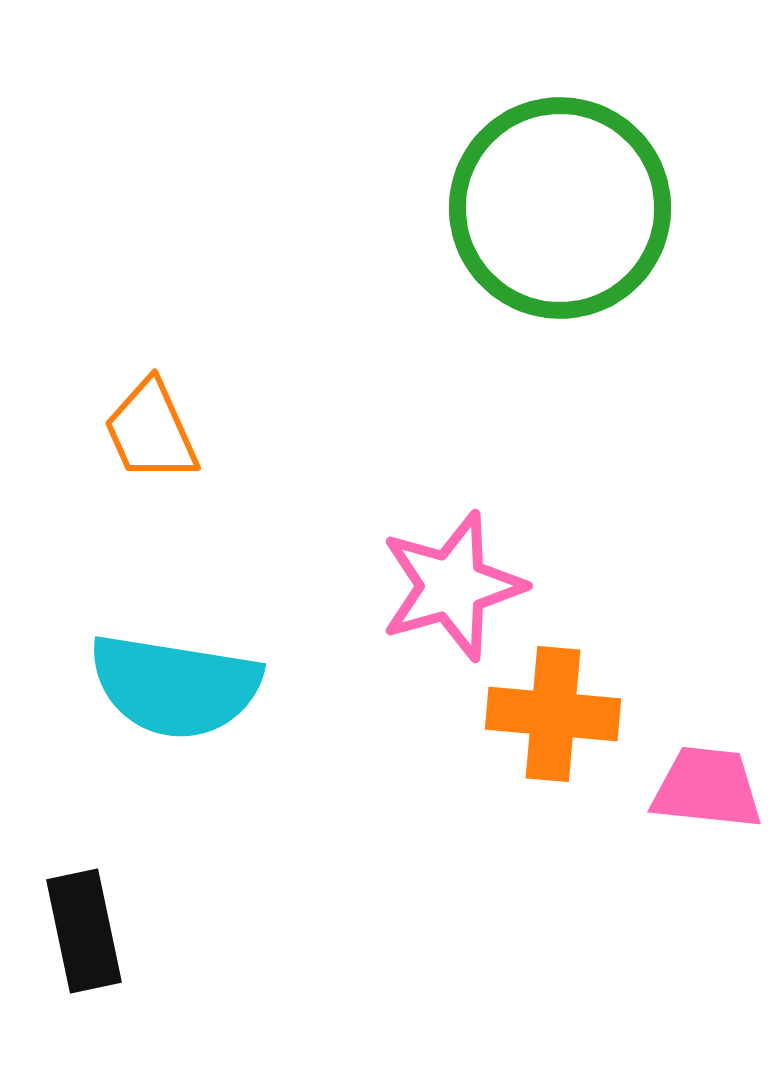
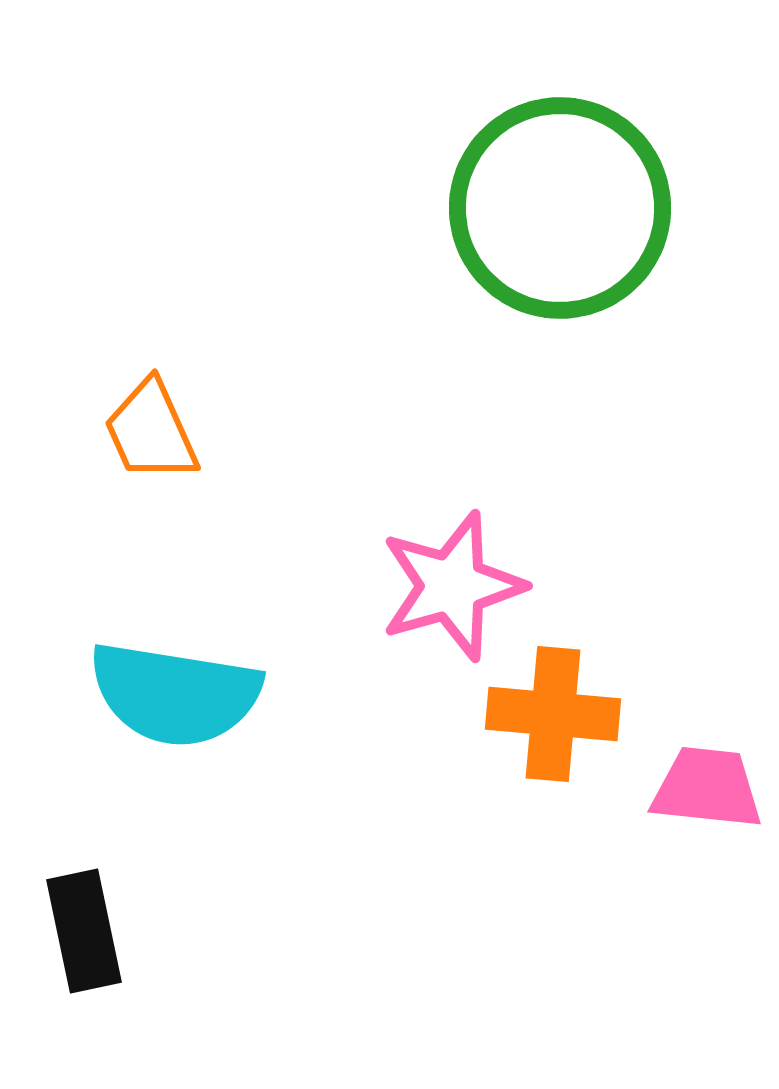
cyan semicircle: moved 8 px down
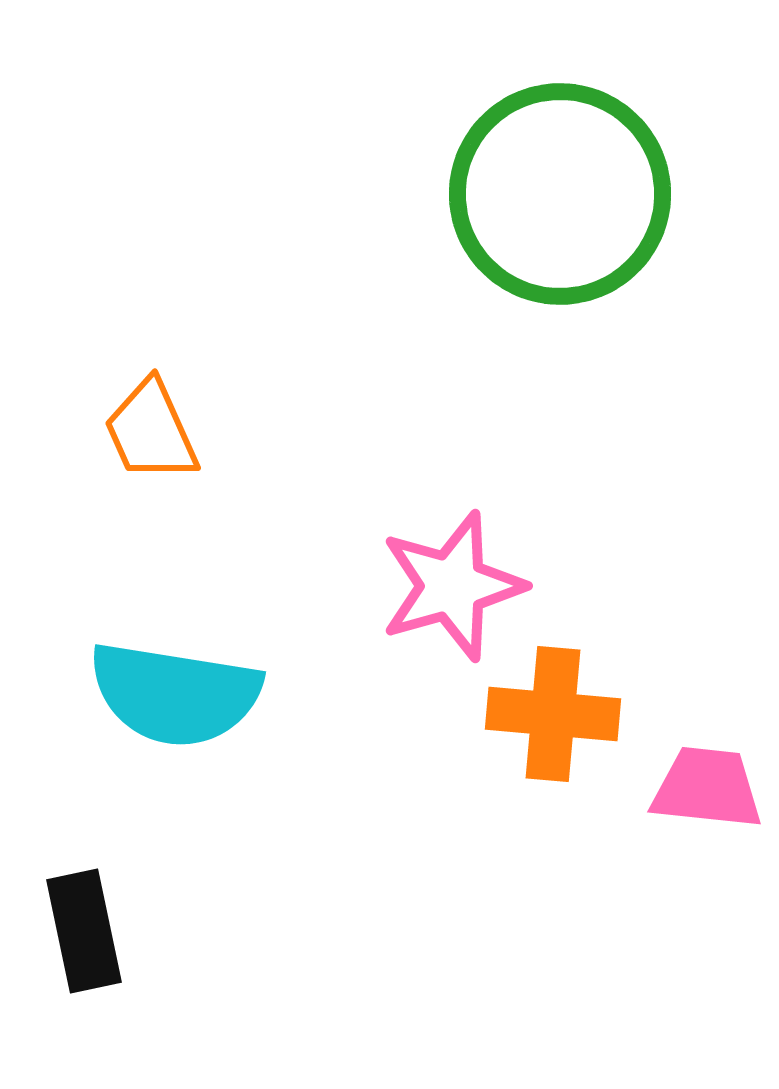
green circle: moved 14 px up
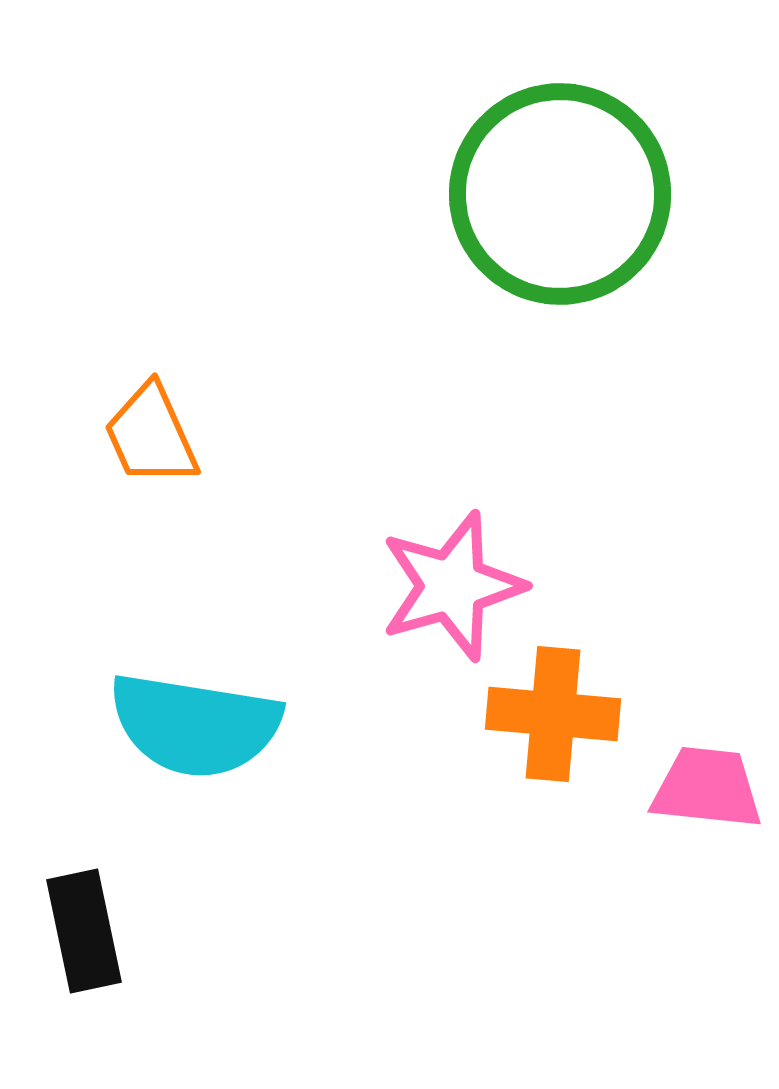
orange trapezoid: moved 4 px down
cyan semicircle: moved 20 px right, 31 px down
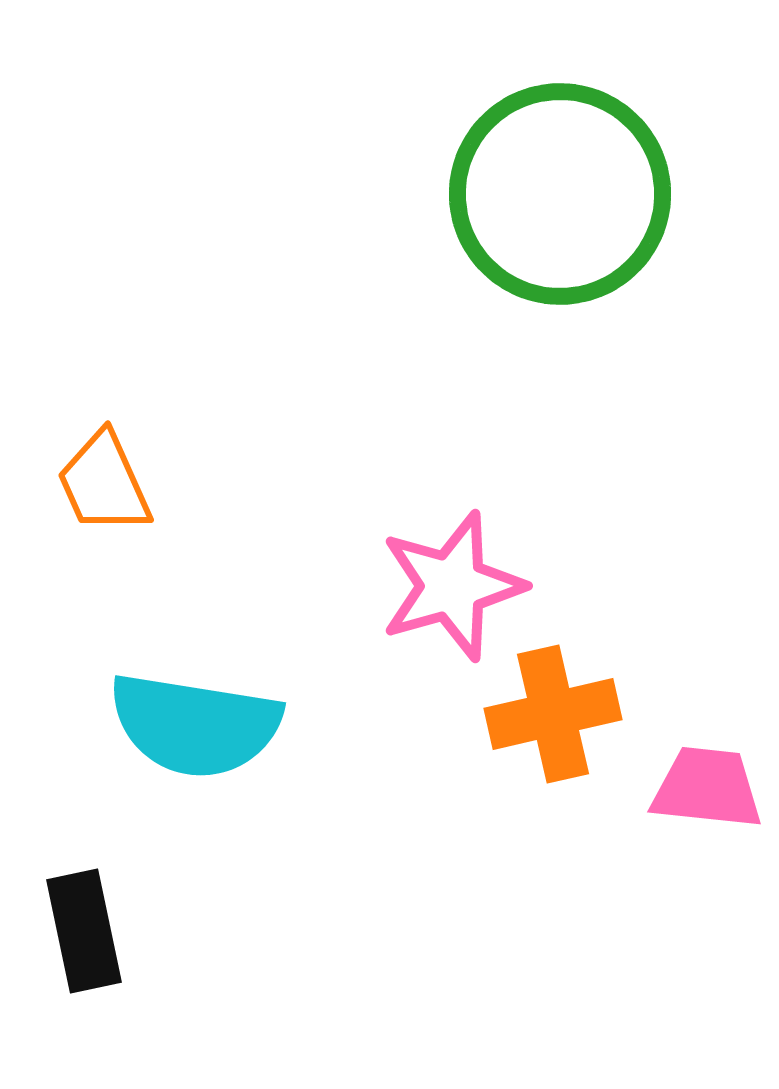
orange trapezoid: moved 47 px left, 48 px down
orange cross: rotated 18 degrees counterclockwise
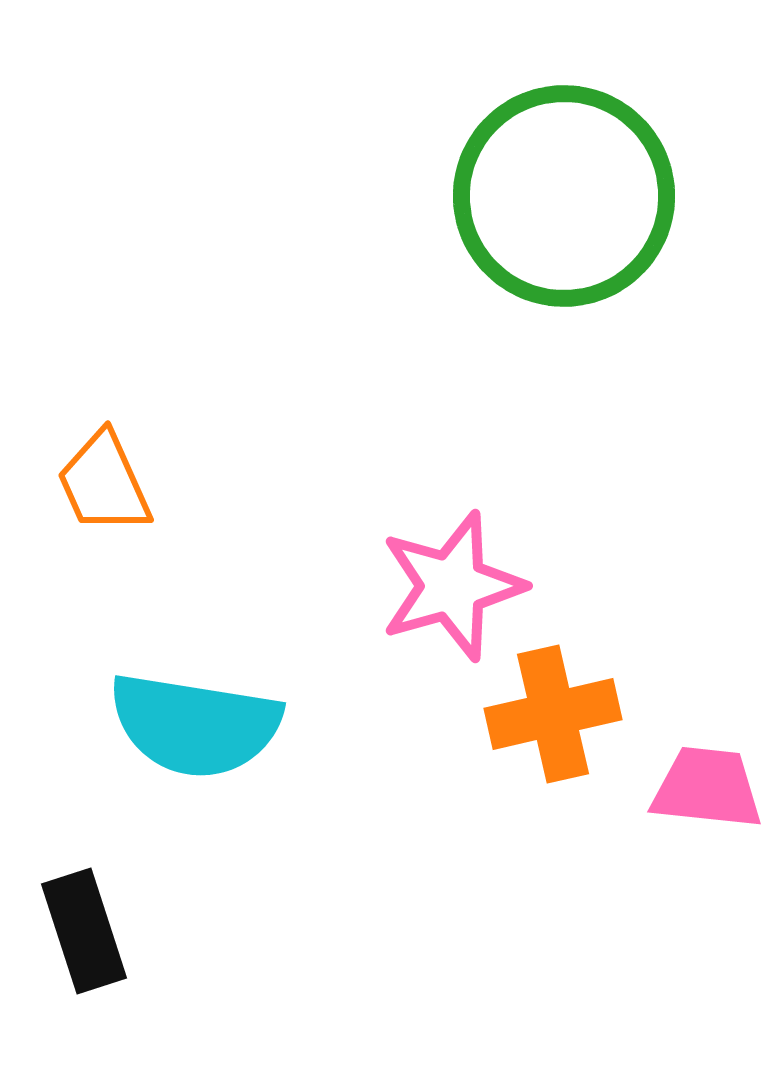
green circle: moved 4 px right, 2 px down
black rectangle: rotated 6 degrees counterclockwise
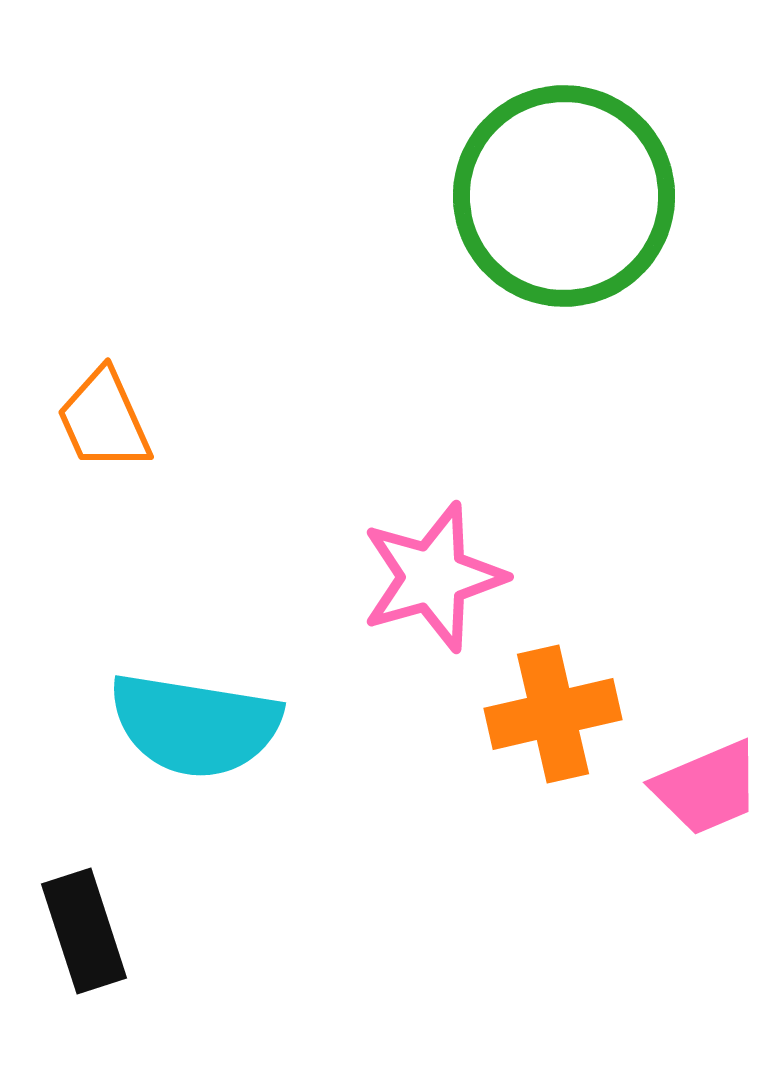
orange trapezoid: moved 63 px up
pink star: moved 19 px left, 9 px up
pink trapezoid: rotated 151 degrees clockwise
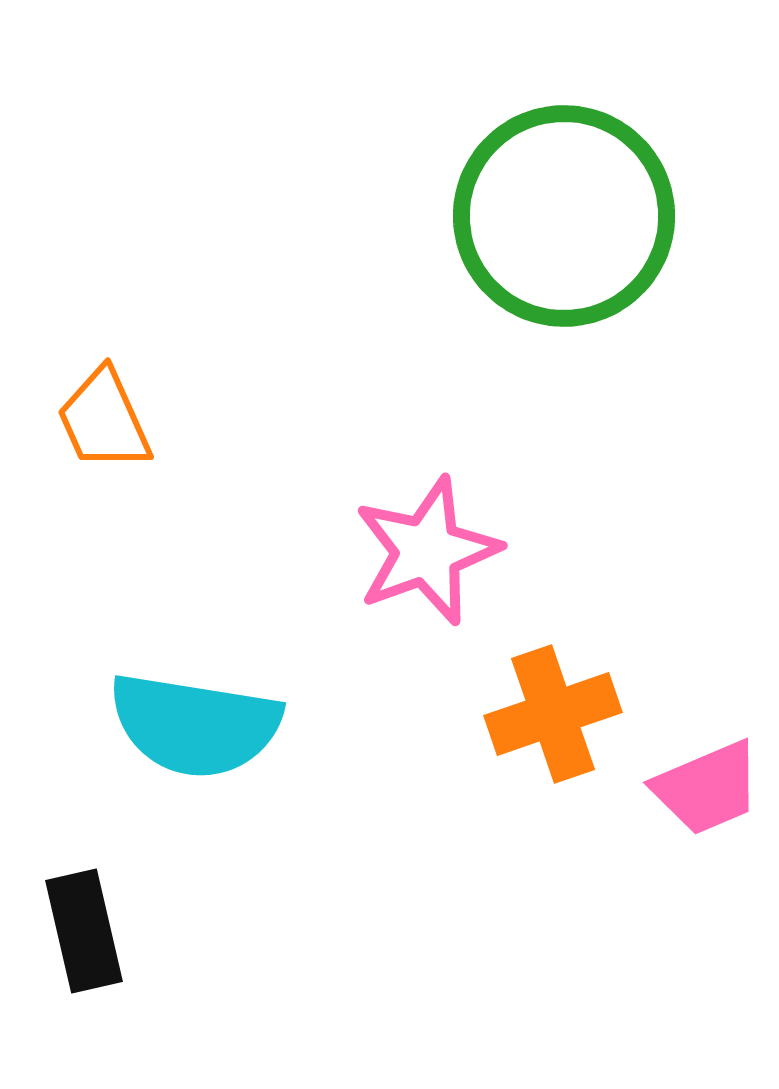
green circle: moved 20 px down
pink star: moved 6 px left, 26 px up; rotated 4 degrees counterclockwise
orange cross: rotated 6 degrees counterclockwise
black rectangle: rotated 5 degrees clockwise
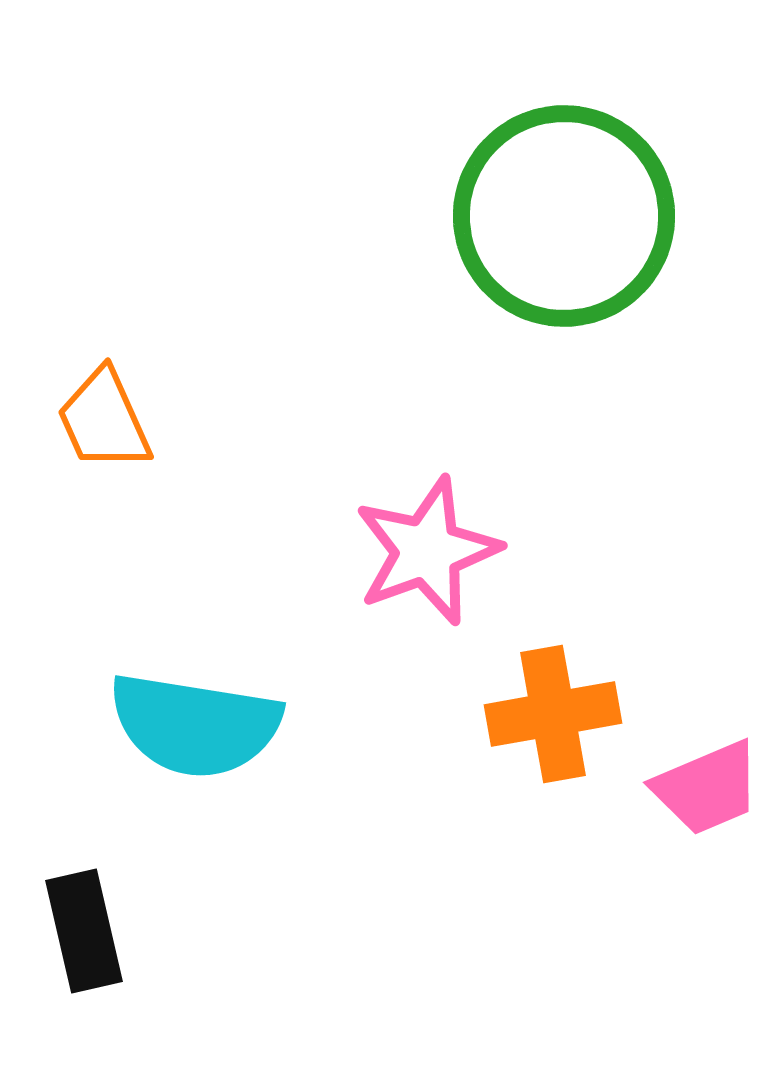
orange cross: rotated 9 degrees clockwise
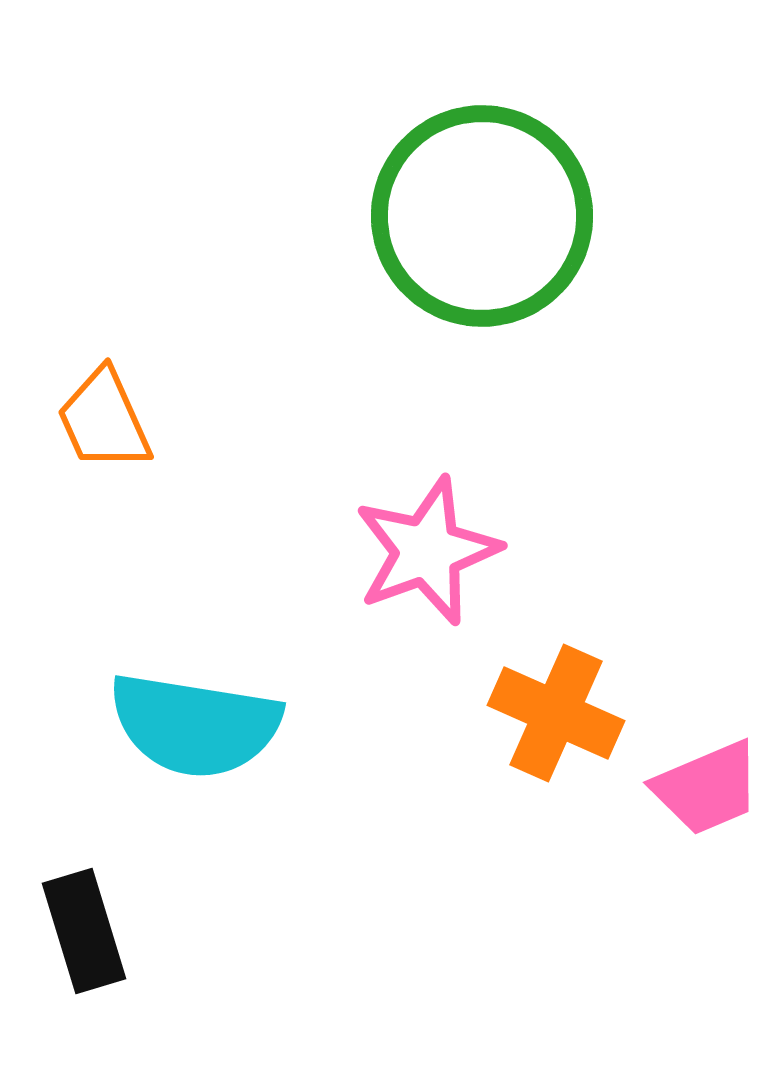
green circle: moved 82 px left
orange cross: moved 3 px right, 1 px up; rotated 34 degrees clockwise
black rectangle: rotated 4 degrees counterclockwise
